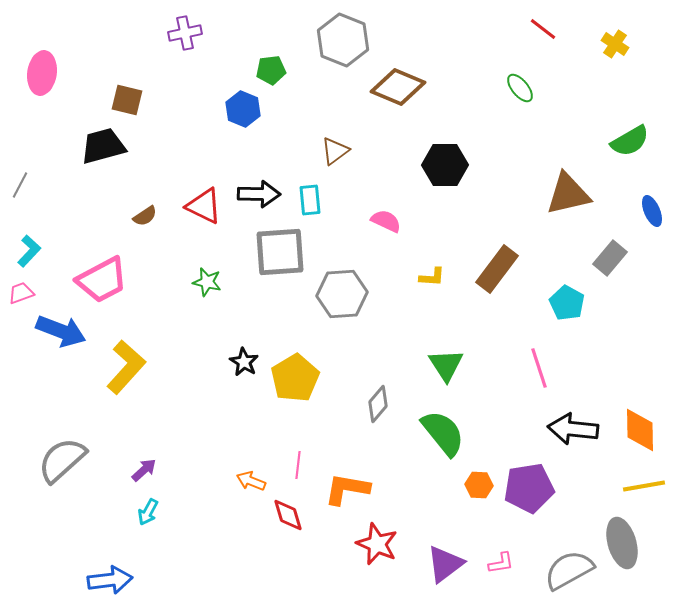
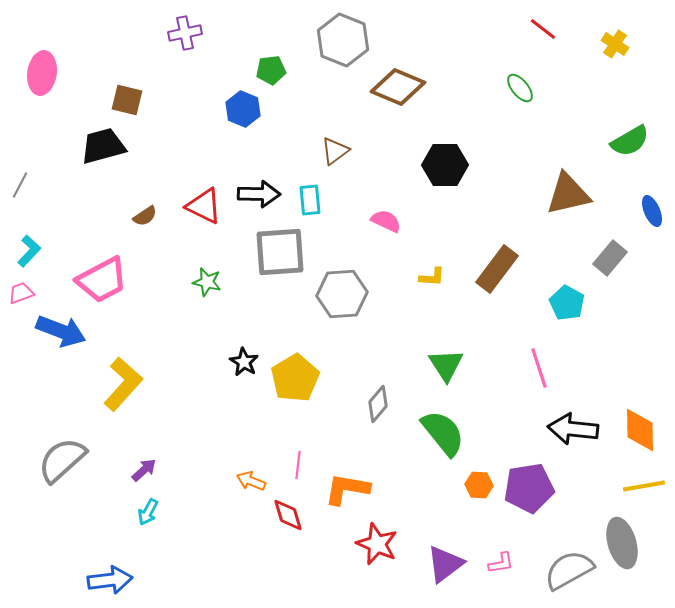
yellow L-shape at (126, 367): moved 3 px left, 17 px down
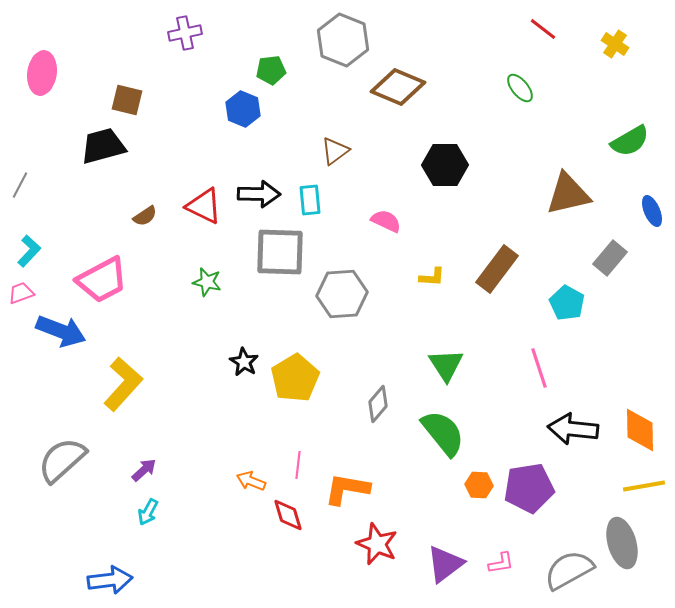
gray square at (280, 252): rotated 6 degrees clockwise
